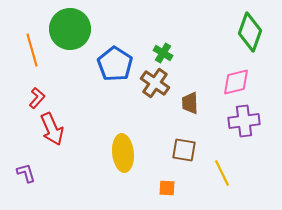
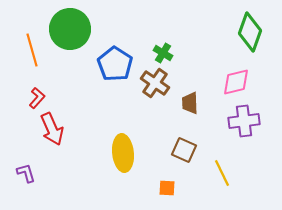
brown square: rotated 15 degrees clockwise
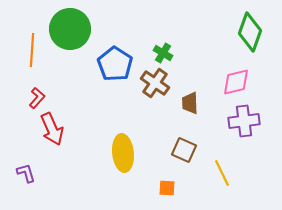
orange line: rotated 20 degrees clockwise
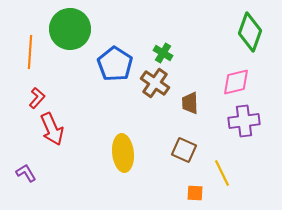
orange line: moved 2 px left, 2 px down
purple L-shape: rotated 15 degrees counterclockwise
orange square: moved 28 px right, 5 px down
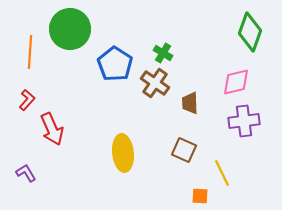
red L-shape: moved 10 px left, 2 px down
orange square: moved 5 px right, 3 px down
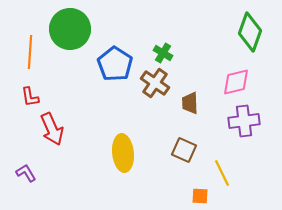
red L-shape: moved 3 px right, 3 px up; rotated 130 degrees clockwise
